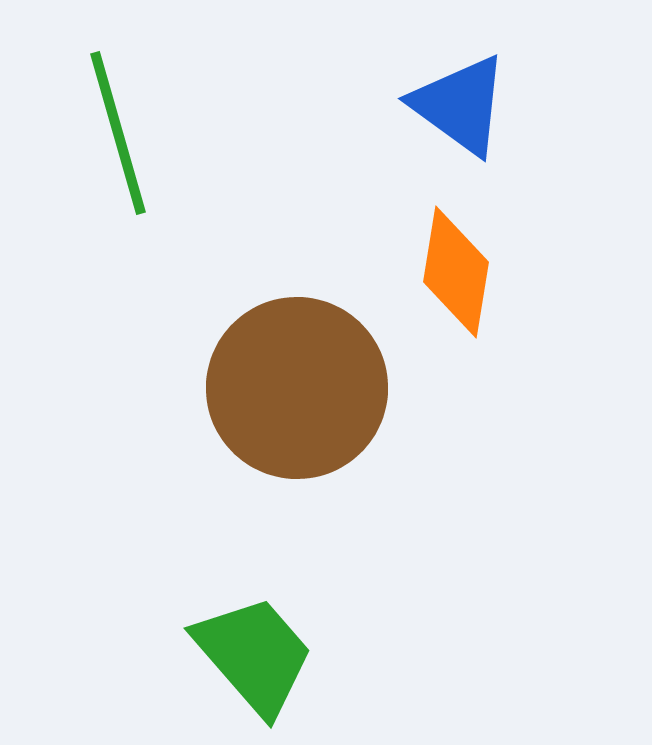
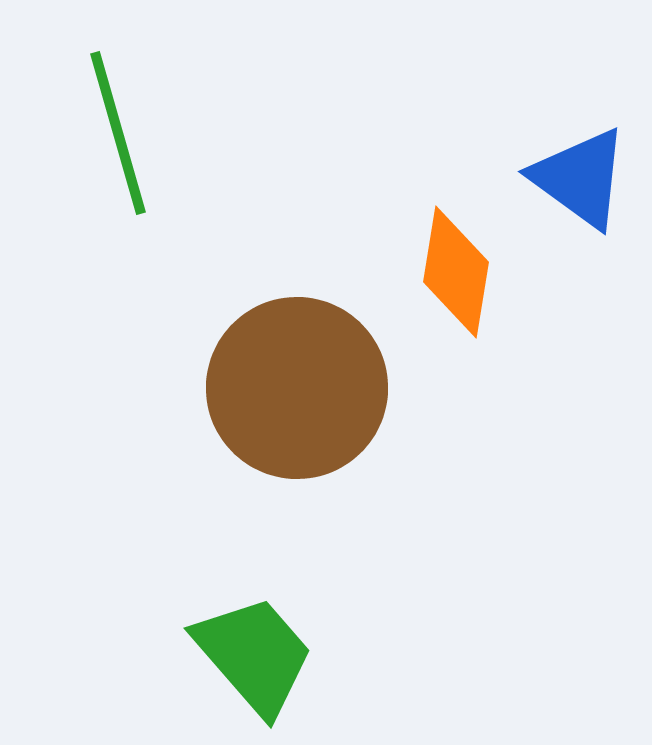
blue triangle: moved 120 px right, 73 px down
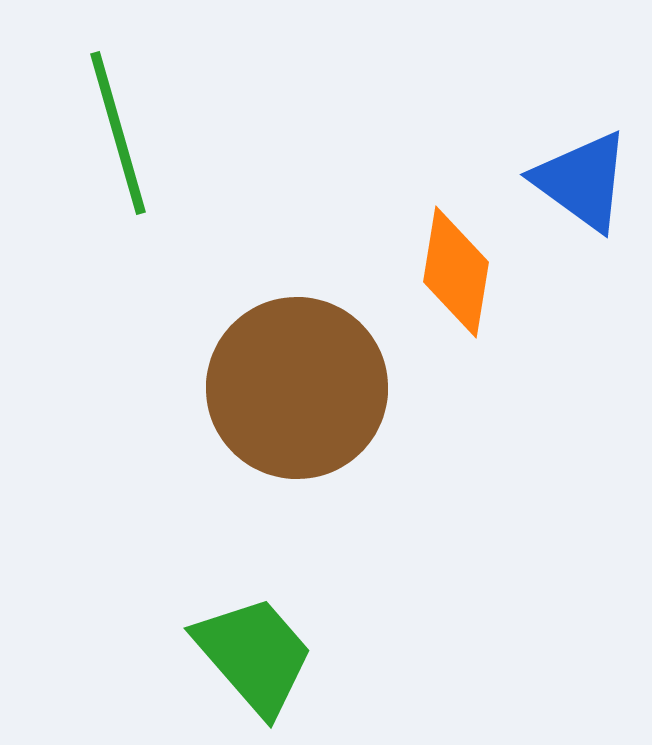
blue triangle: moved 2 px right, 3 px down
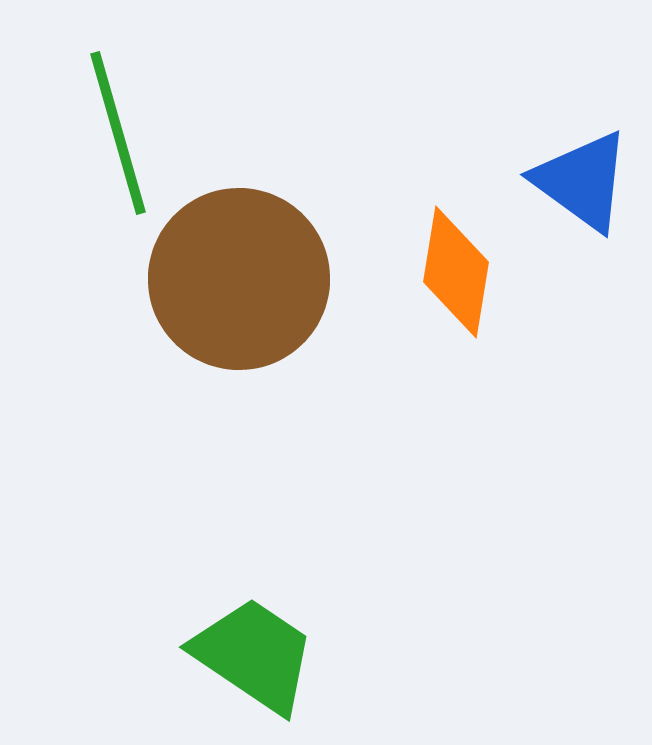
brown circle: moved 58 px left, 109 px up
green trapezoid: rotated 15 degrees counterclockwise
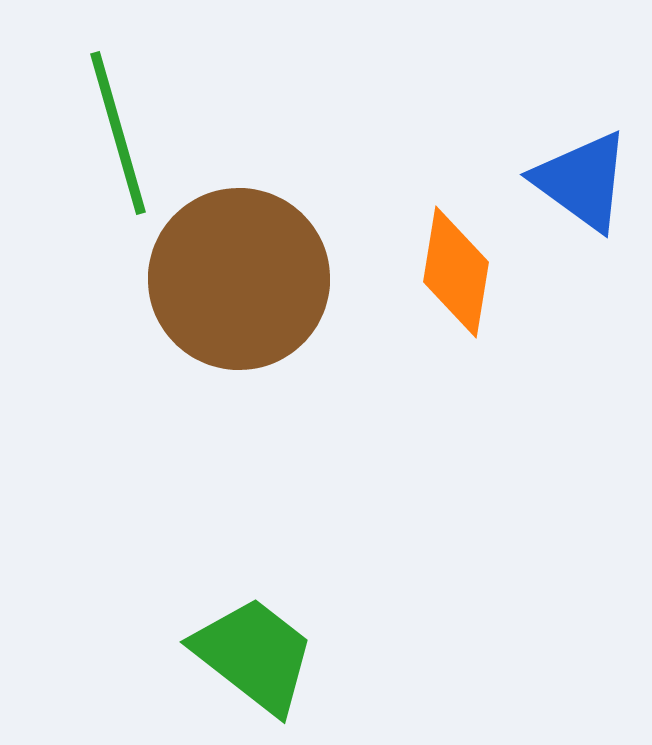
green trapezoid: rotated 4 degrees clockwise
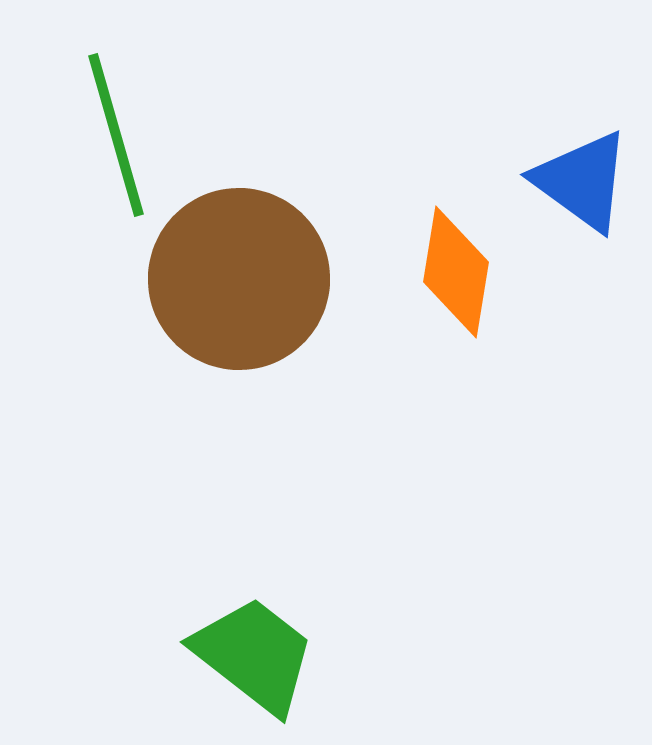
green line: moved 2 px left, 2 px down
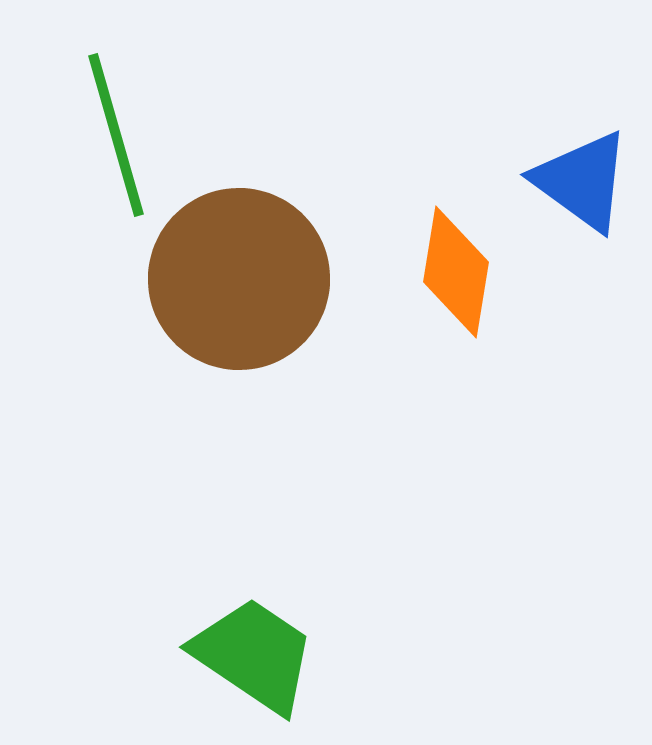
green trapezoid: rotated 4 degrees counterclockwise
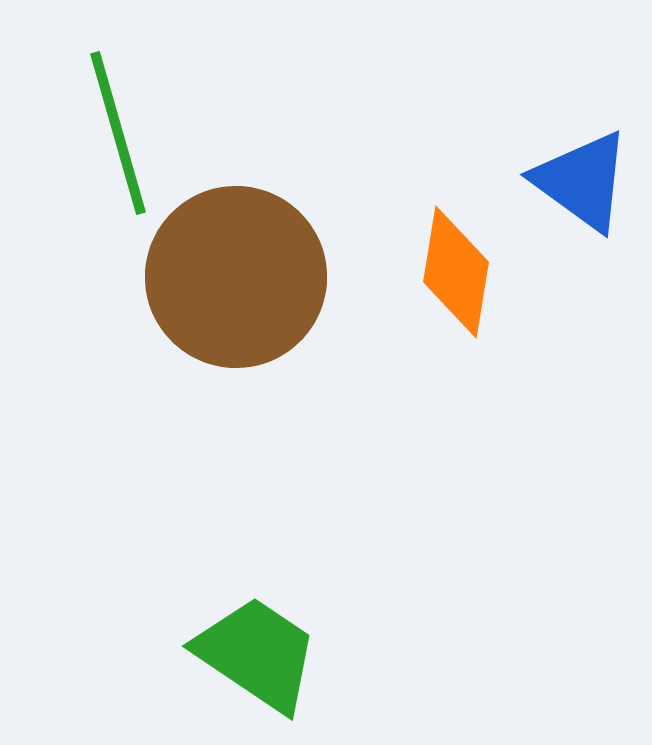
green line: moved 2 px right, 2 px up
brown circle: moved 3 px left, 2 px up
green trapezoid: moved 3 px right, 1 px up
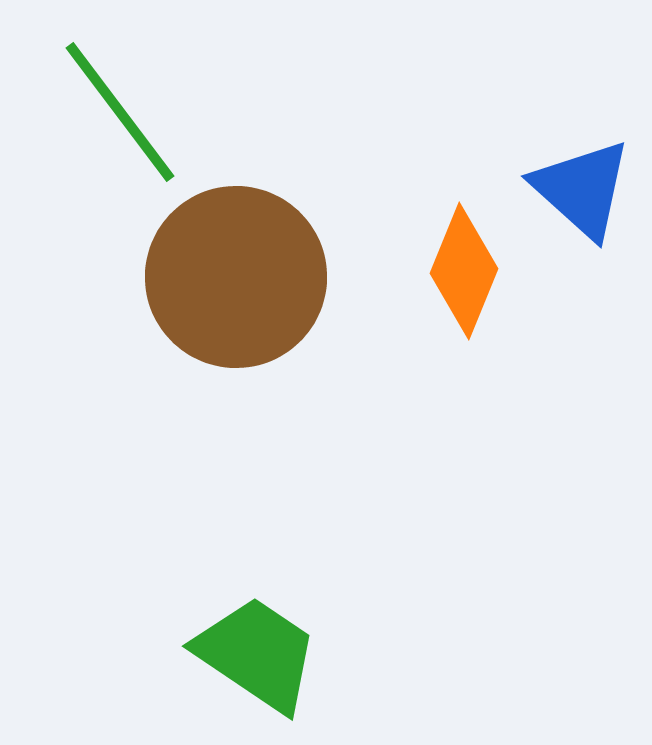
green line: moved 2 px right, 21 px up; rotated 21 degrees counterclockwise
blue triangle: moved 8 px down; rotated 6 degrees clockwise
orange diamond: moved 8 px right, 1 px up; rotated 13 degrees clockwise
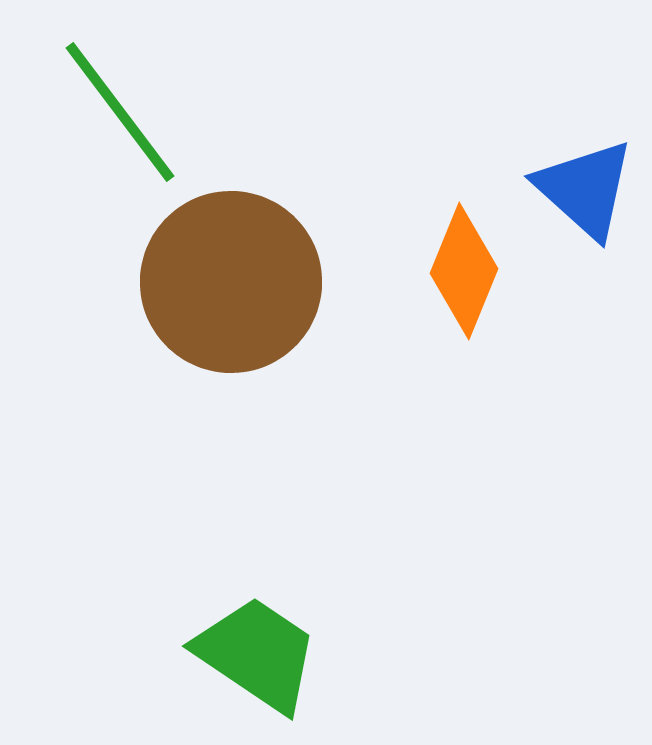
blue triangle: moved 3 px right
brown circle: moved 5 px left, 5 px down
